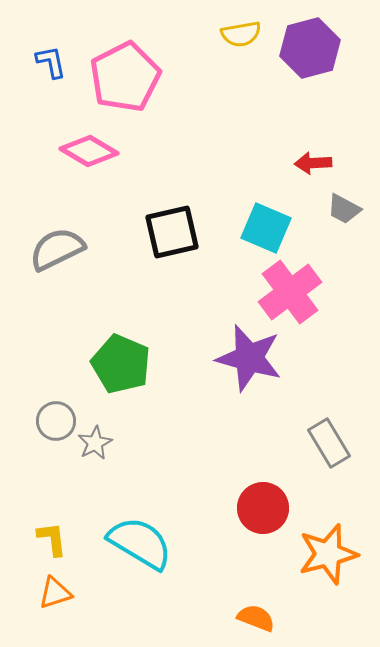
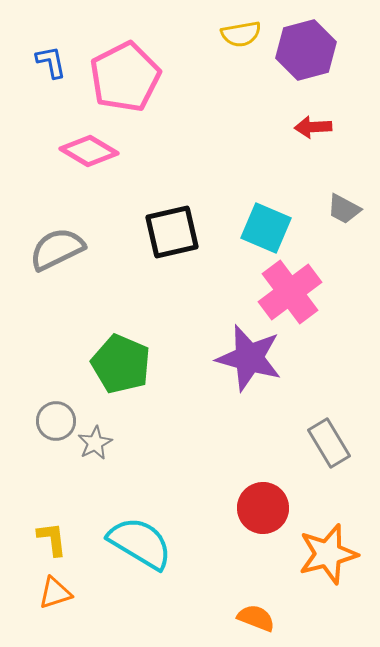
purple hexagon: moved 4 px left, 2 px down
red arrow: moved 36 px up
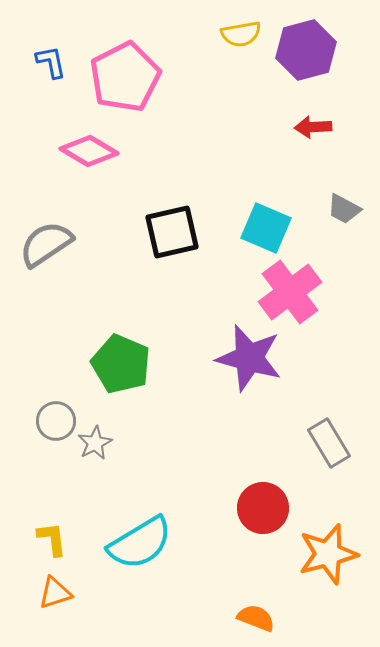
gray semicircle: moved 11 px left, 5 px up; rotated 8 degrees counterclockwise
cyan semicircle: rotated 118 degrees clockwise
